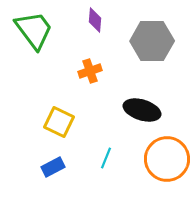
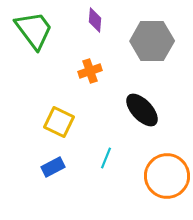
black ellipse: rotated 30 degrees clockwise
orange circle: moved 17 px down
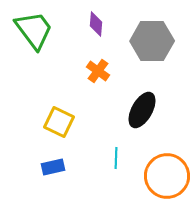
purple diamond: moved 1 px right, 4 px down
orange cross: moved 8 px right; rotated 35 degrees counterclockwise
black ellipse: rotated 72 degrees clockwise
cyan line: moved 10 px right; rotated 20 degrees counterclockwise
blue rectangle: rotated 15 degrees clockwise
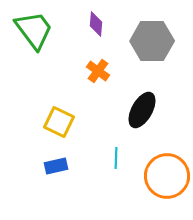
blue rectangle: moved 3 px right, 1 px up
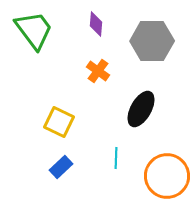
black ellipse: moved 1 px left, 1 px up
blue rectangle: moved 5 px right, 1 px down; rotated 30 degrees counterclockwise
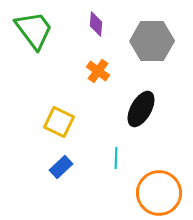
orange circle: moved 8 px left, 17 px down
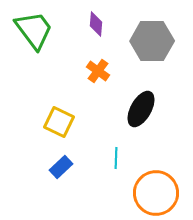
orange circle: moved 3 px left
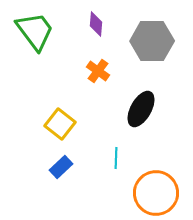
green trapezoid: moved 1 px right, 1 px down
yellow square: moved 1 px right, 2 px down; rotated 12 degrees clockwise
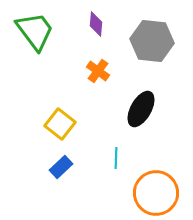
gray hexagon: rotated 6 degrees clockwise
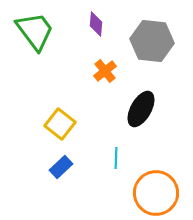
orange cross: moved 7 px right; rotated 15 degrees clockwise
